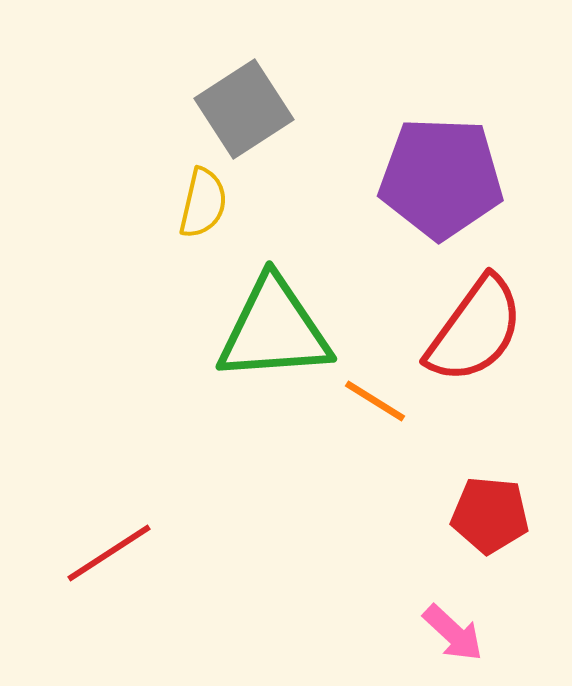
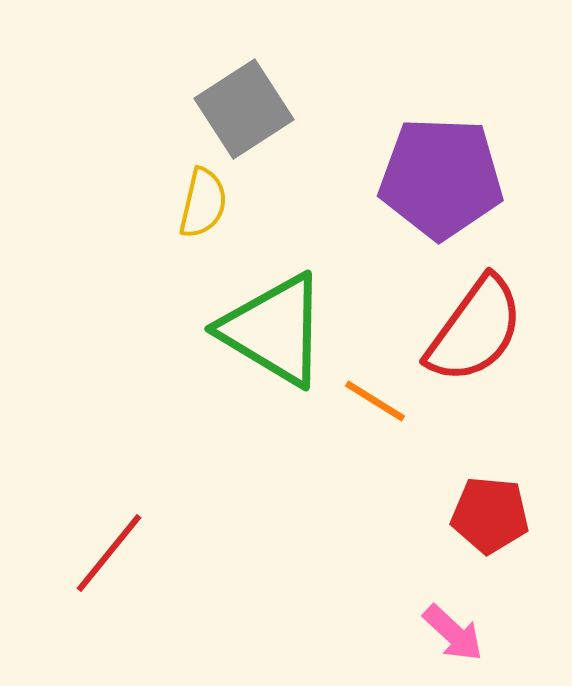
green triangle: rotated 35 degrees clockwise
red line: rotated 18 degrees counterclockwise
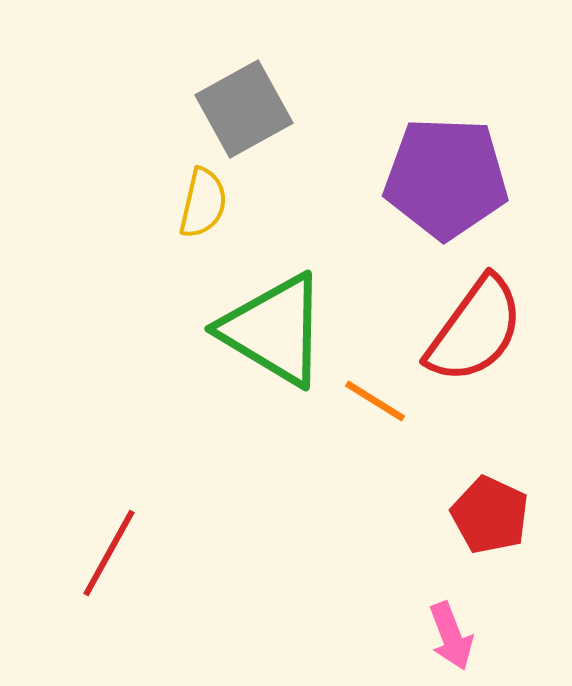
gray square: rotated 4 degrees clockwise
purple pentagon: moved 5 px right
red pentagon: rotated 20 degrees clockwise
red line: rotated 10 degrees counterclockwise
pink arrow: moved 2 px left, 3 px down; rotated 26 degrees clockwise
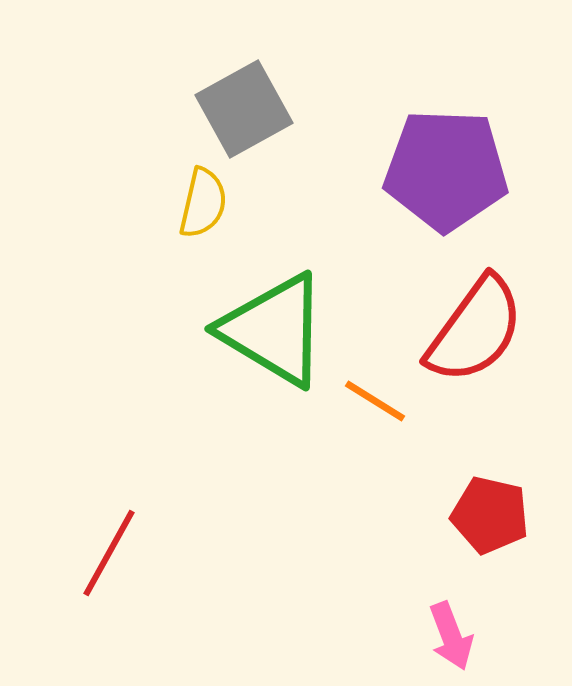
purple pentagon: moved 8 px up
red pentagon: rotated 12 degrees counterclockwise
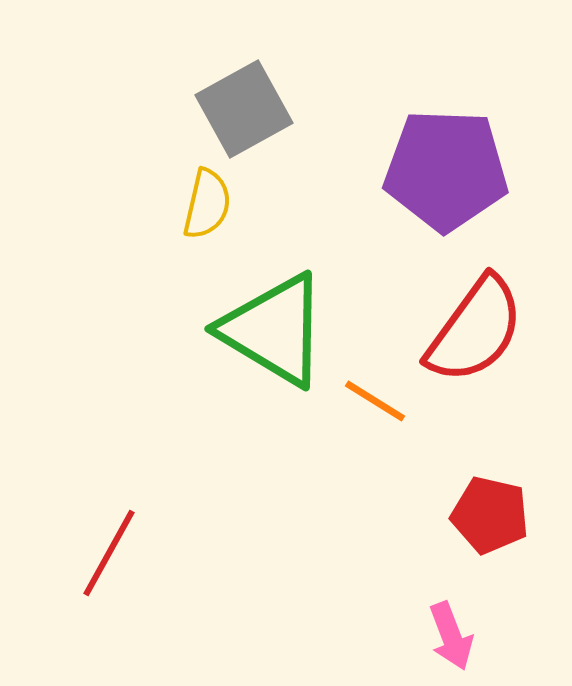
yellow semicircle: moved 4 px right, 1 px down
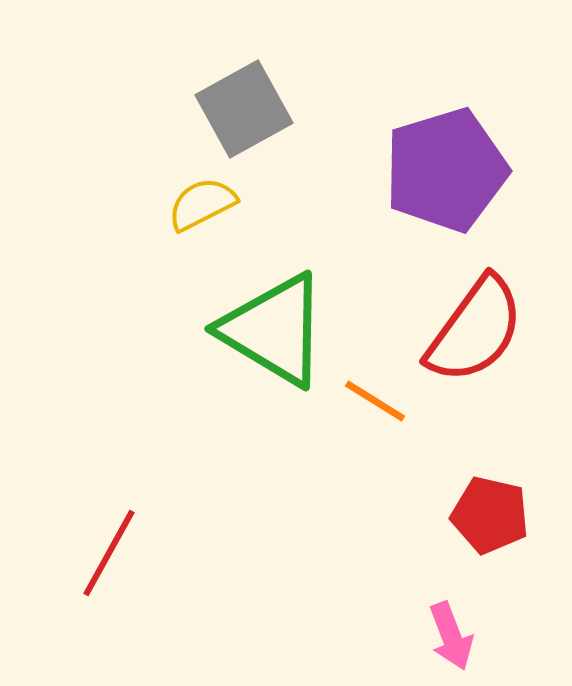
purple pentagon: rotated 19 degrees counterclockwise
yellow semicircle: moved 5 px left; rotated 130 degrees counterclockwise
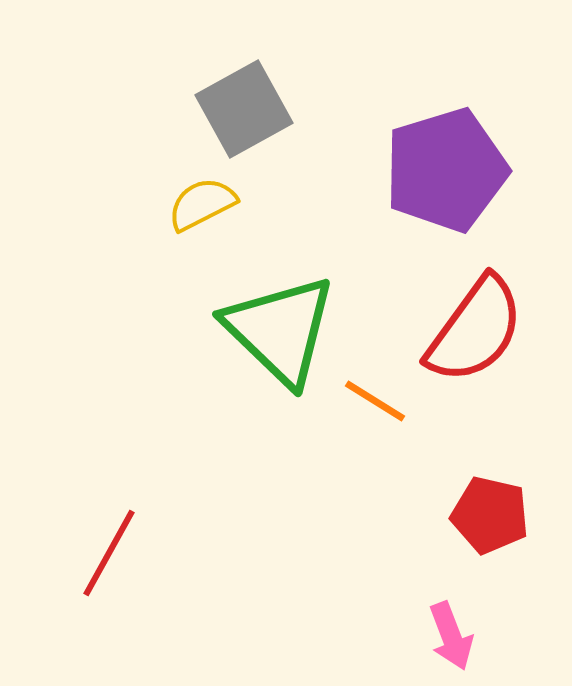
green triangle: moved 6 px right; rotated 13 degrees clockwise
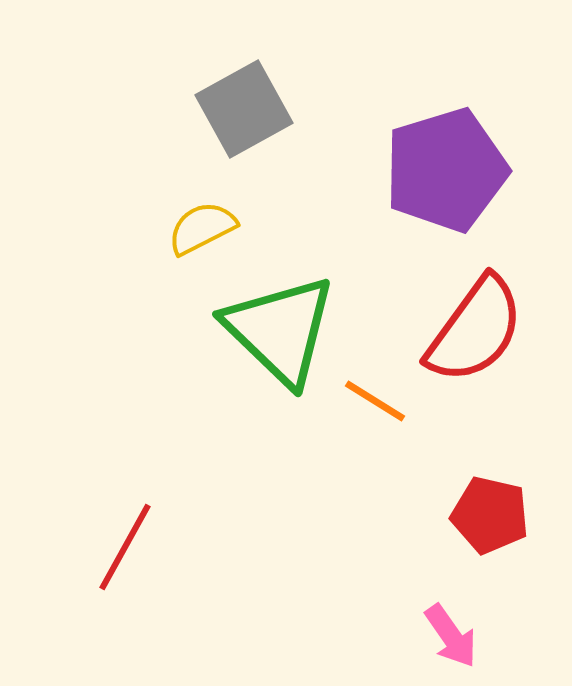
yellow semicircle: moved 24 px down
red line: moved 16 px right, 6 px up
pink arrow: rotated 14 degrees counterclockwise
